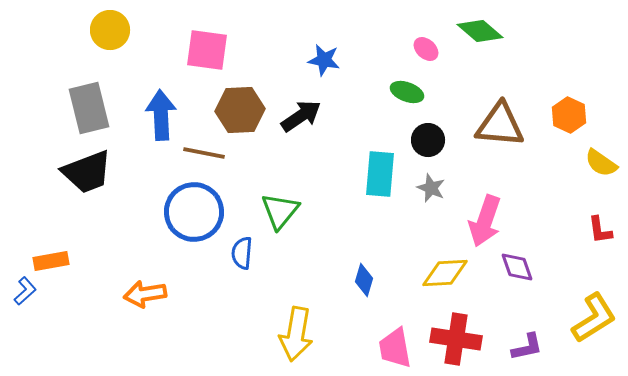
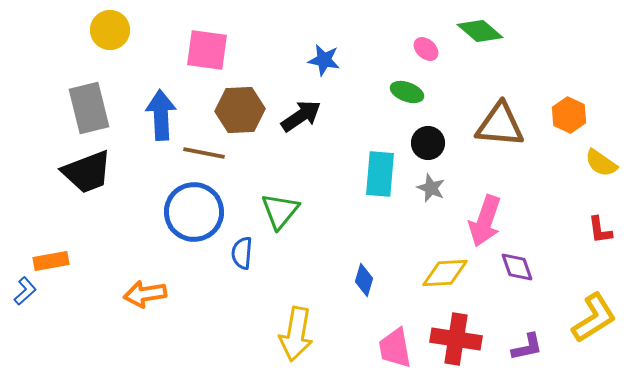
black circle: moved 3 px down
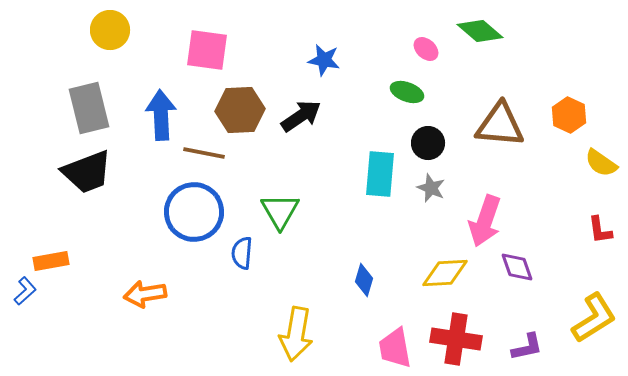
green triangle: rotated 9 degrees counterclockwise
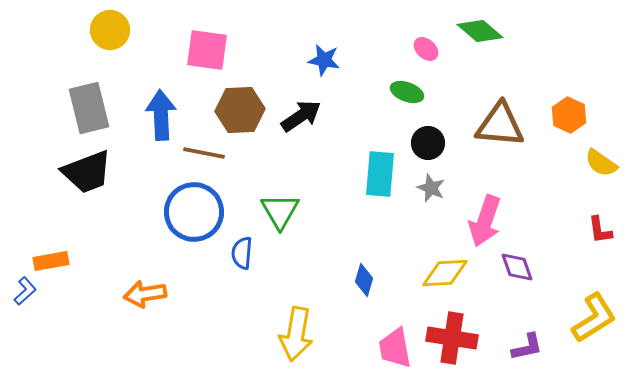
red cross: moved 4 px left, 1 px up
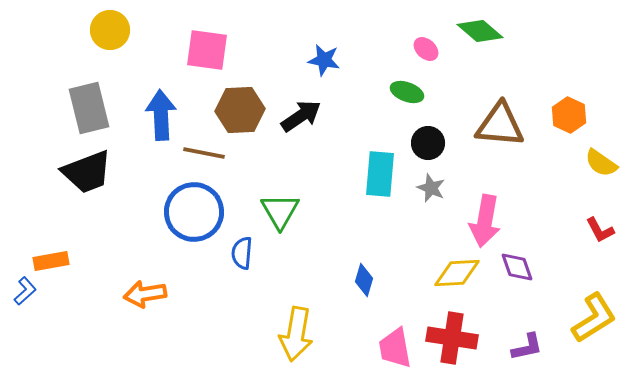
pink arrow: rotated 9 degrees counterclockwise
red L-shape: rotated 20 degrees counterclockwise
yellow diamond: moved 12 px right
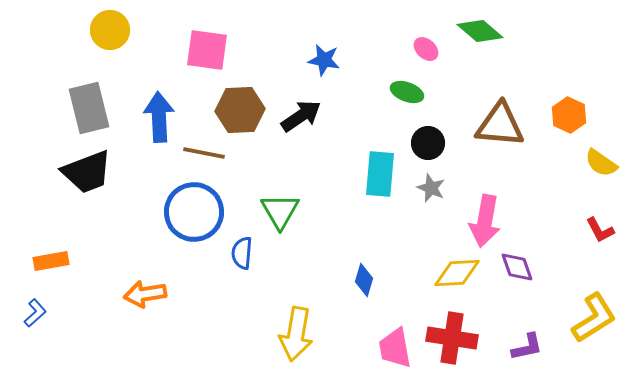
blue arrow: moved 2 px left, 2 px down
blue L-shape: moved 10 px right, 22 px down
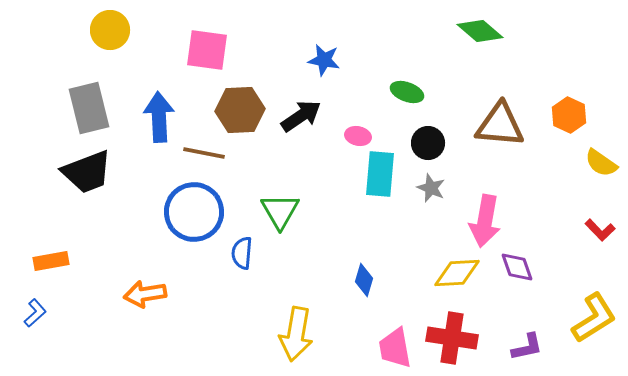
pink ellipse: moved 68 px left, 87 px down; rotated 30 degrees counterclockwise
red L-shape: rotated 16 degrees counterclockwise
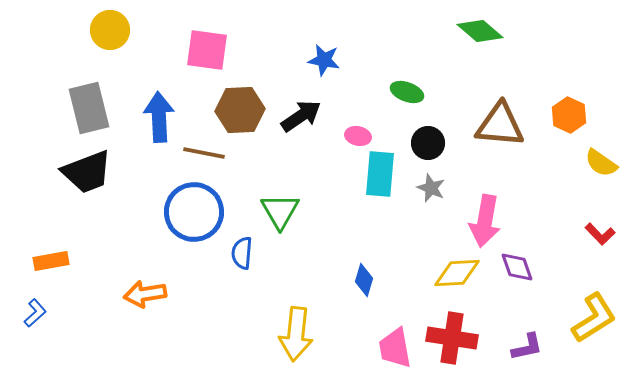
red L-shape: moved 4 px down
yellow arrow: rotated 4 degrees counterclockwise
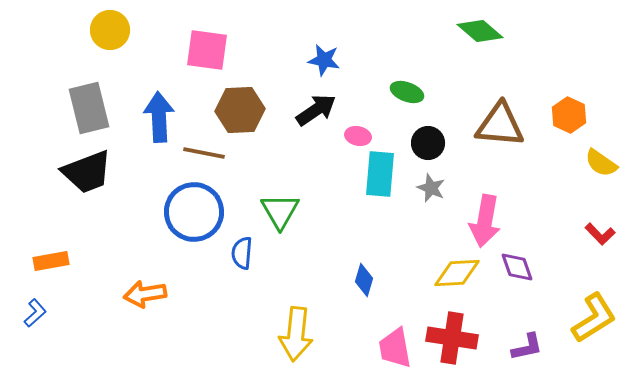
black arrow: moved 15 px right, 6 px up
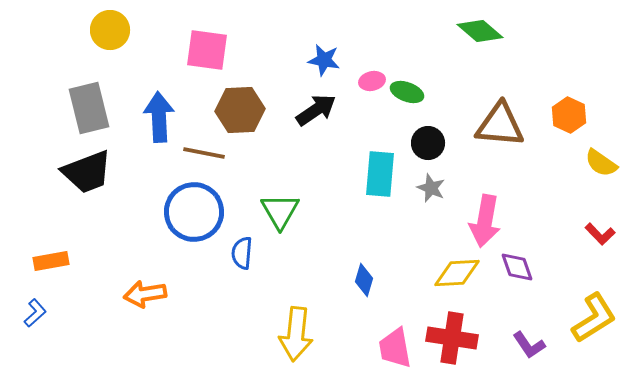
pink ellipse: moved 14 px right, 55 px up; rotated 25 degrees counterclockwise
purple L-shape: moved 2 px right, 2 px up; rotated 68 degrees clockwise
